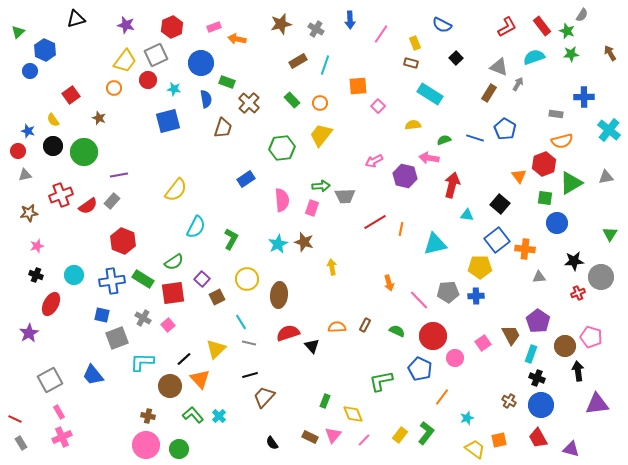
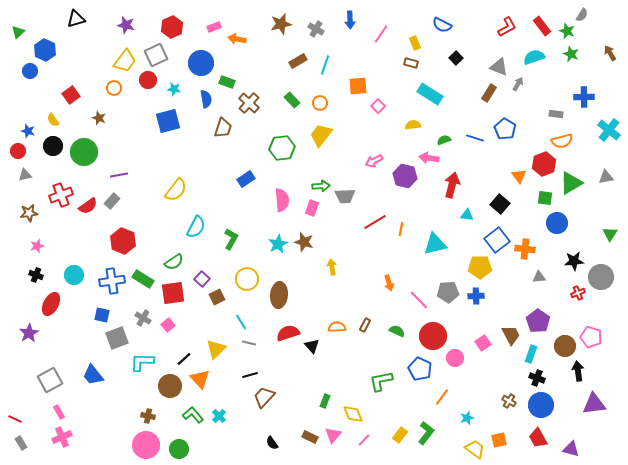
green star at (571, 54): rotated 28 degrees clockwise
purple triangle at (597, 404): moved 3 px left
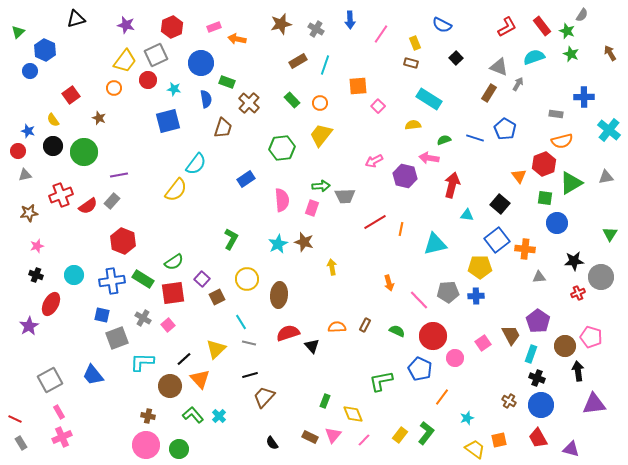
cyan rectangle at (430, 94): moved 1 px left, 5 px down
cyan semicircle at (196, 227): moved 63 px up; rotated 10 degrees clockwise
purple star at (29, 333): moved 7 px up
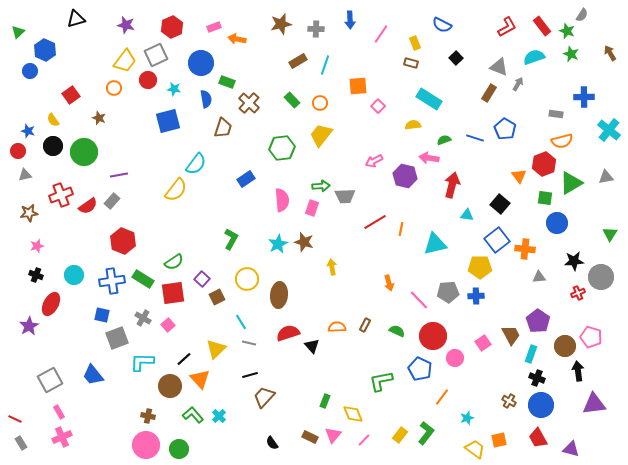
gray cross at (316, 29): rotated 28 degrees counterclockwise
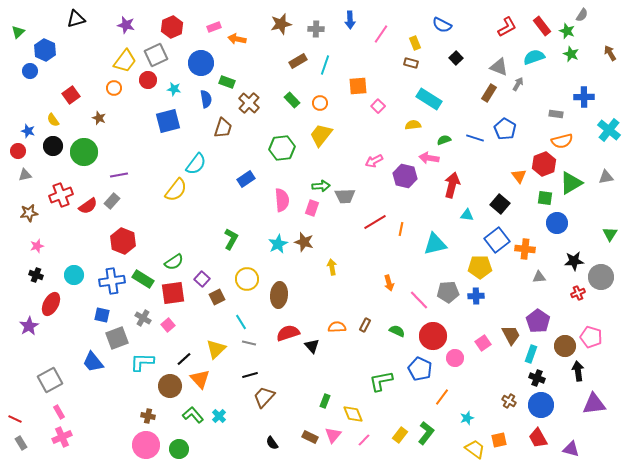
blue trapezoid at (93, 375): moved 13 px up
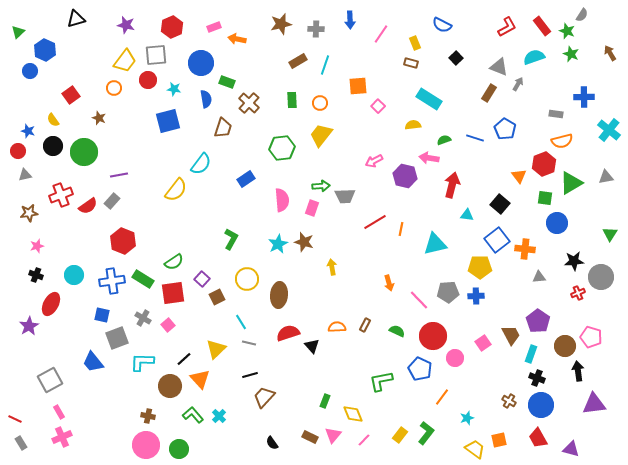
gray square at (156, 55): rotated 20 degrees clockwise
green rectangle at (292, 100): rotated 42 degrees clockwise
cyan semicircle at (196, 164): moved 5 px right
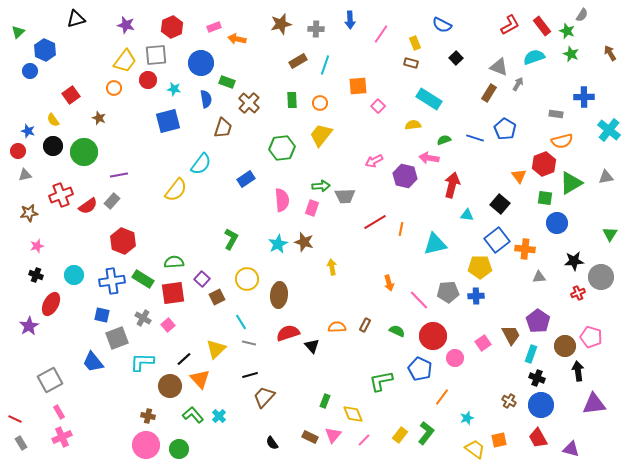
red L-shape at (507, 27): moved 3 px right, 2 px up
green semicircle at (174, 262): rotated 150 degrees counterclockwise
